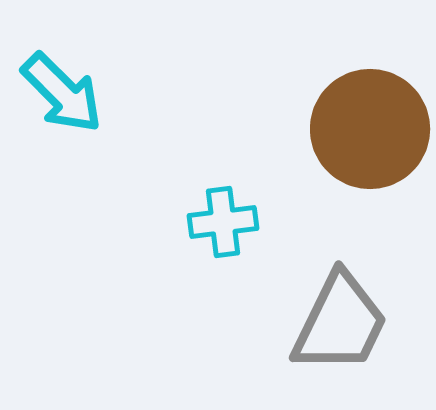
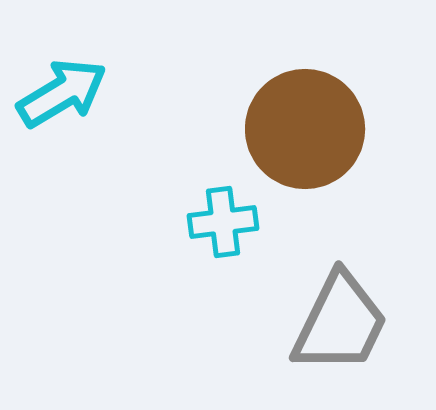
cyan arrow: rotated 76 degrees counterclockwise
brown circle: moved 65 px left
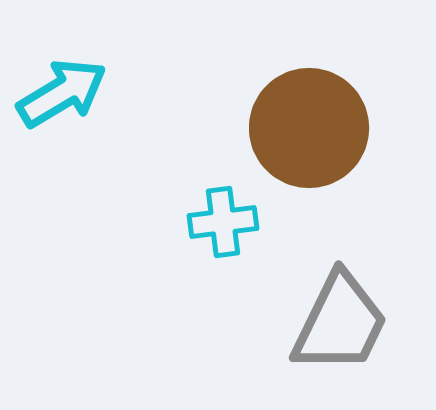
brown circle: moved 4 px right, 1 px up
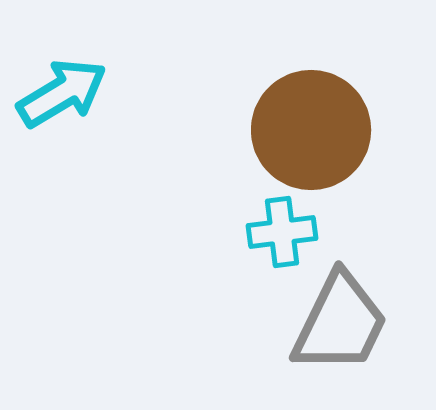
brown circle: moved 2 px right, 2 px down
cyan cross: moved 59 px right, 10 px down
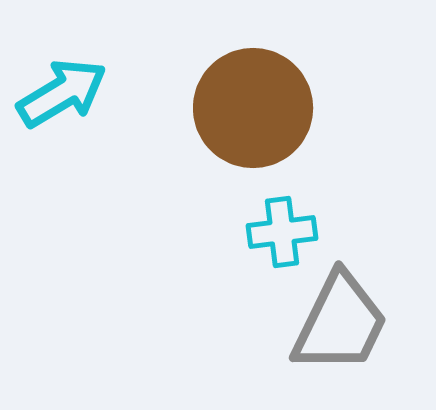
brown circle: moved 58 px left, 22 px up
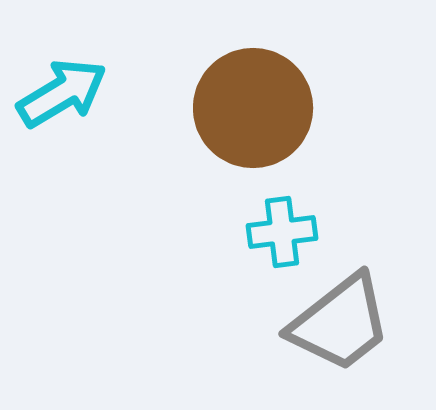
gray trapezoid: rotated 26 degrees clockwise
